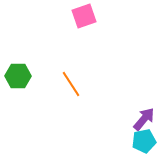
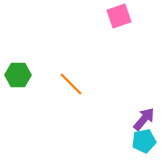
pink square: moved 35 px right
green hexagon: moved 1 px up
orange line: rotated 12 degrees counterclockwise
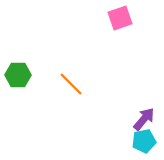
pink square: moved 1 px right, 2 px down
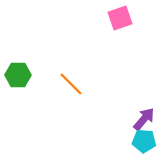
cyan pentagon: rotated 15 degrees clockwise
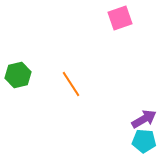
green hexagon: rotated 15 degrees counterclockwise
orange line: rotated 12 degrees clockwise
purple arrow: rotated 20 degrees clockwise
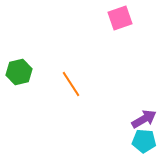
green hexagon: moved 1 px right, 3 px up
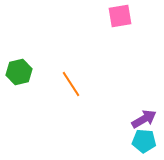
pink square: moved 2 px up; rotated 10 degrees clockwise
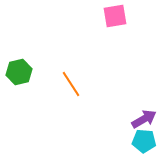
pink square: moved 5 px left
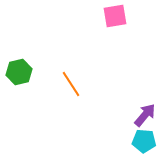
purple arrow: moved 1 px right, 4 px up; rotated 20 degrees counterclockwise
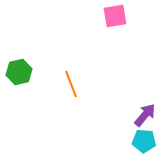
orange line: rotated 12 degrees clockwise
